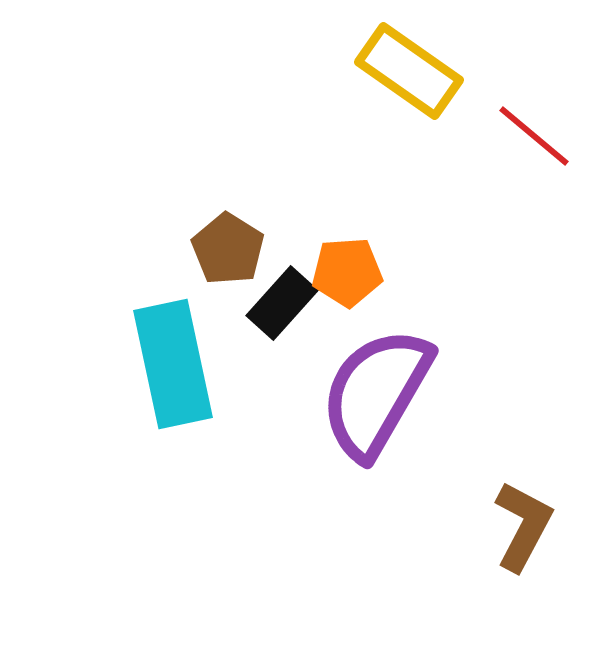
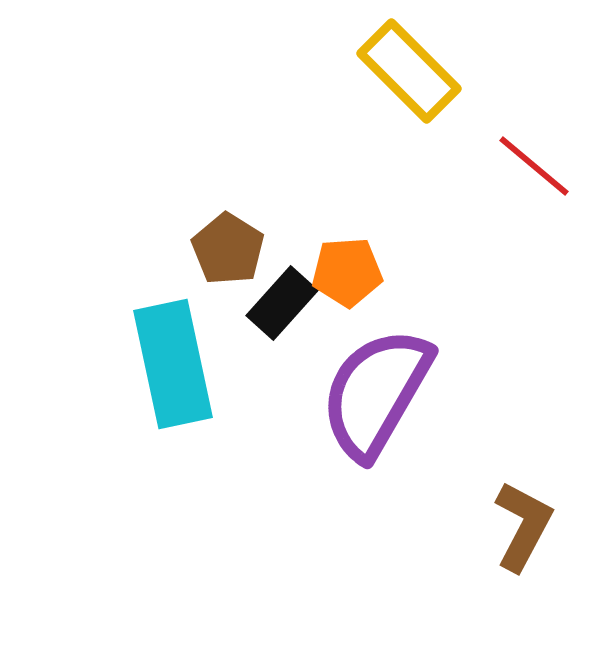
yellow rectangle: rotated 10 degrees clockwise
red line: moved 30 px down
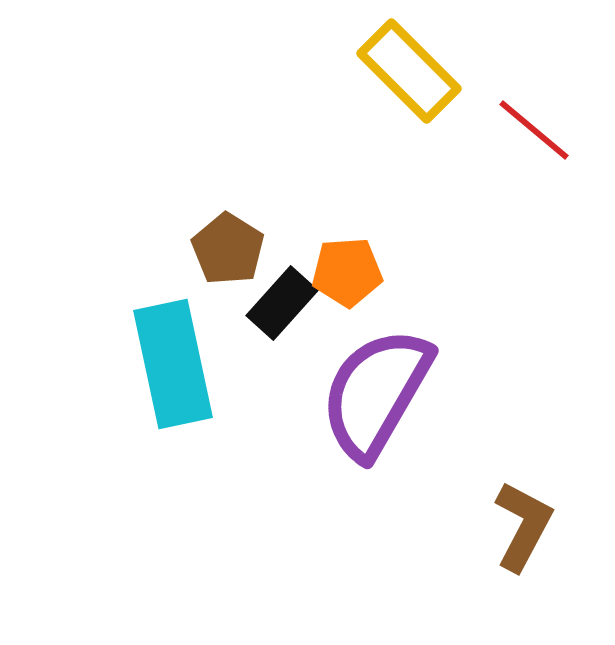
red line: moved 36 px up
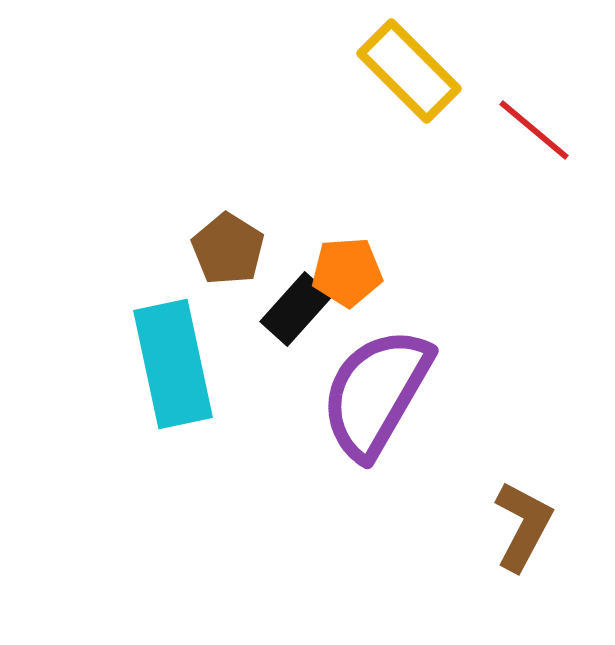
black rectangle: moved 14 px right, 6 px down
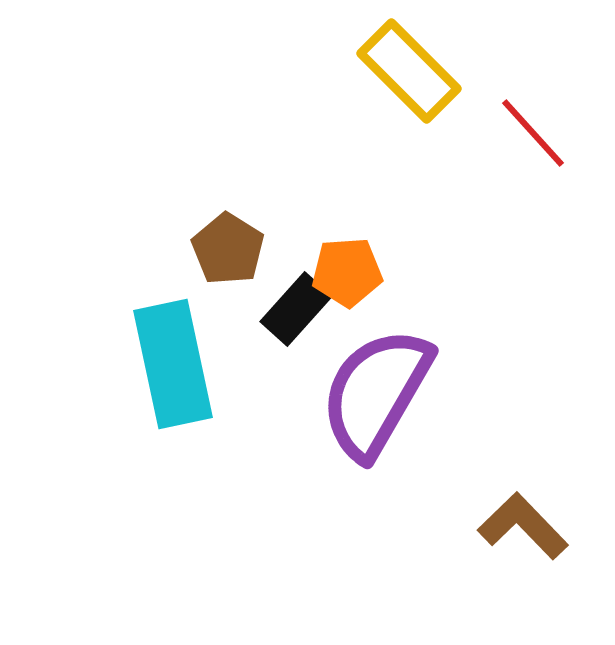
red line: moved 1 px left, 3 px down; rotated 8 degrees clockwise
brown L-shape: rotated 72 degrees counterclockwise
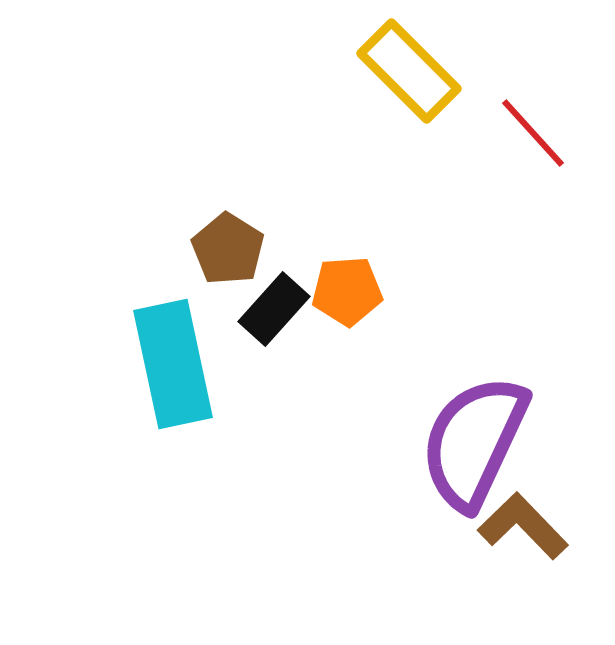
orange pentagon: moved 19 px down
black rectangle: moved 22 px left
purple semicircle: moved 98 px right, 49 px down; rotated 5 degrees counterclockwise
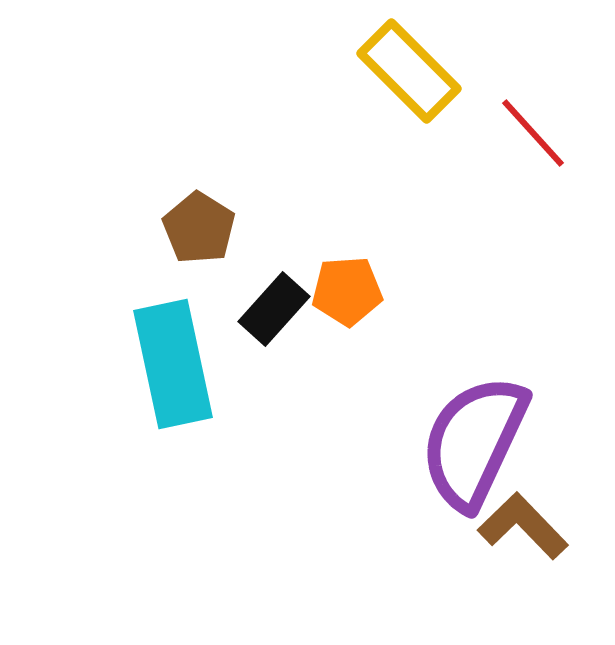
brown pentagon: moved 29 px left, 21 px up
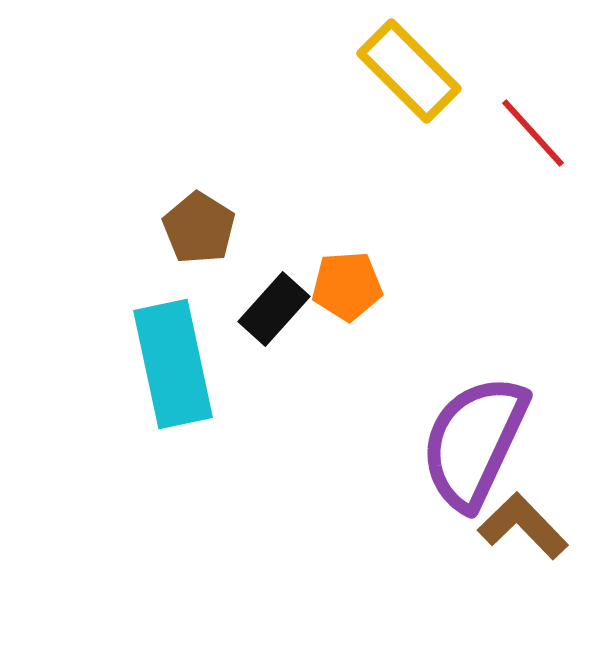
orange pentagon: moved 5 px up
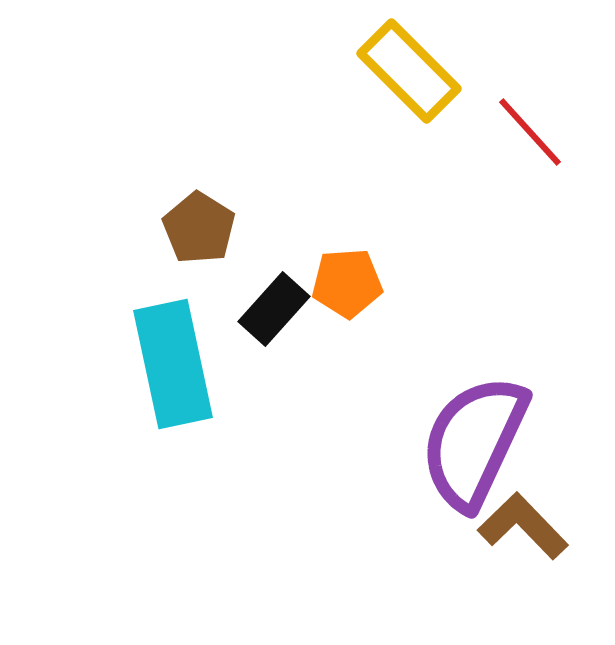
red line: moved 3 px left, 1 px up
orange pentagon: moved 3 px up
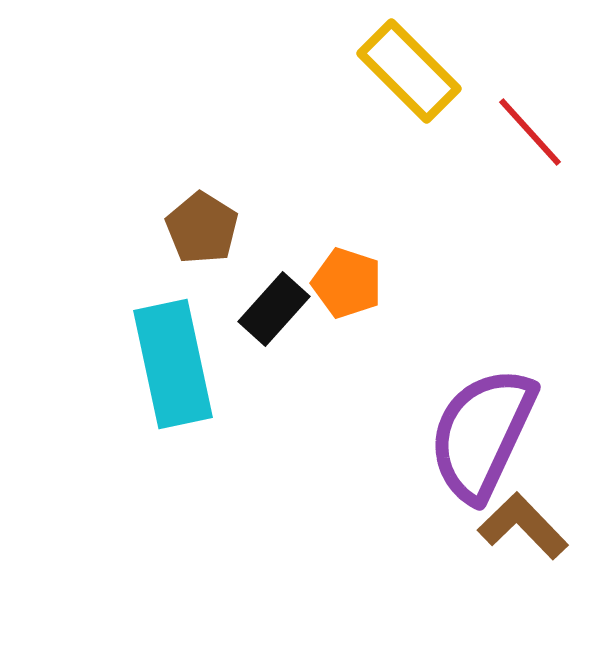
brown pentagon: moved 3 px right
orange pentagon: rotated 22 degrees clockwise
purple semicircle: moved 8 px right, 8 px up
